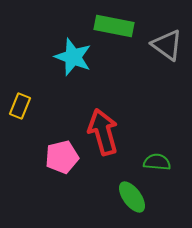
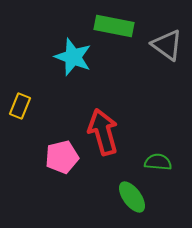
green semicircle: moved 1 px right
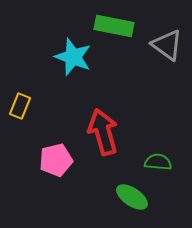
pink pentagon: moved 6 px left, 3 px down
green ellipse: rotated 20 degrees counterclockwise
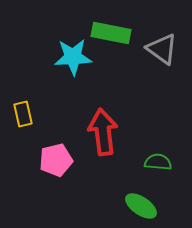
green rectangle: moved 3 px left, 7 px down
gray triangle: moved 5 px left, 4 px down
cyan star: rotated 24 degrees counterclockwise
yellow rectangle: moved 3 px right, 8 px down; rotated 35 degrees counterclockwise
red arrow: rotated 9 degrees clockwise
green ellipse: moved 9 px right, 9 px down
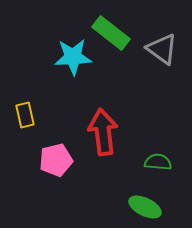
green rectangle: rotated 27 degrees clockwise
yellow rectangle: moved 2 px right, 1 px down
green ellipse: moved 4 px right, 1 px down; rotated 8 degrees counterclockwise
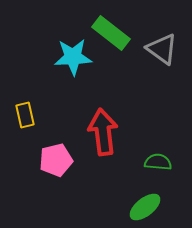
green ellipse: rotated 64 degrees counterclockwise
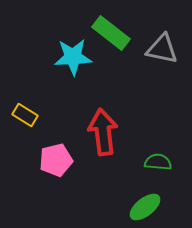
gray triangle: rotated 24 degrees counterclockwise
yellow rectangle: rotated 45 degrees counterclockwise
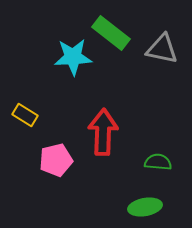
red arrow: rotated 9 degrees clockwise
green ellipse: rotated 28 degrees clockwise
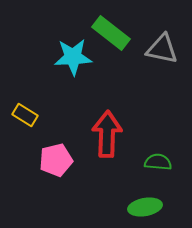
red arrow: moved 4 px right, 2 px down
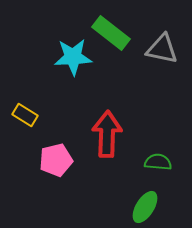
green ellipse: rotated 48 degrees counterclockwise
